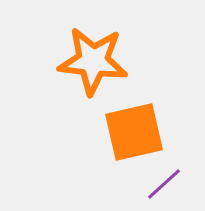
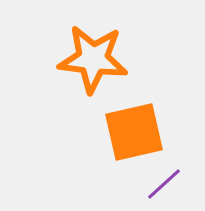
orange star: moved 2 px up
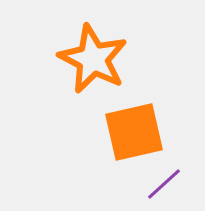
orange star: rotated 20 degrees clockwise
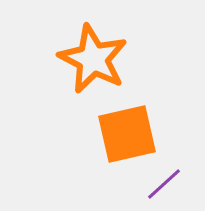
orange square: moved 7 px left, 2 px down
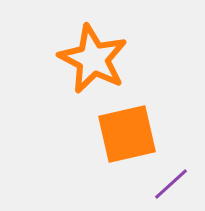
purple line: moved 7 px right
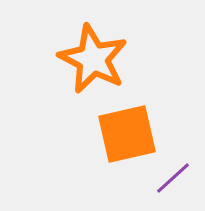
purple line: moved 2 px right, 6 px up
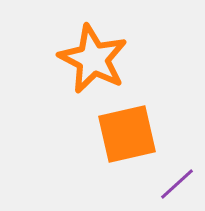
purple line: moved 4 px right, 6 px down
